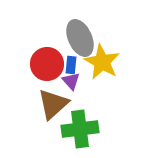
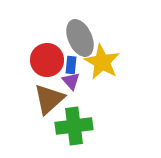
red circle: moved 4 px up
brown triangle: moved 4 px left, 5 px up
green cross: moved 6 px left, 3 px up
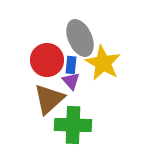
yellow star: moved 1 px right, 1 px down
green cross: moved 1 px left, 1 px up; rotated 9 degrees clockwise
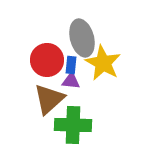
gray ellipse: moved 2 px right; rotated 9 degrees clockwise
purple triangle: rotated 42 degrees counterclockwise
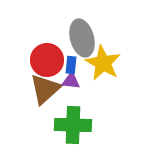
brown triangle: moved 4 px left, 10 px up
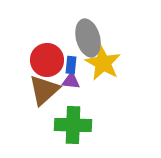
gray ellipse: moved 6 px right
brown triangle: moved 1 px left, 1 px down
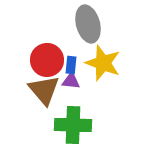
gray ellipse: moved 14 px up
yellow star: rotated 9 degrees counterclockwise
brown triangle: rotated 28 degrees counterclockwise
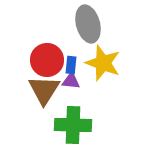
brown triangle: rotated 12 degrees clockwise
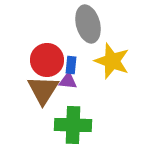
yellow star: moved 9 px right, 2 px up
purple triangle: moved 3 px left
brown triangle: moved 1 px left
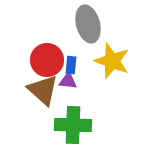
brown triangle: rotated 20 degrees counterclockwise
